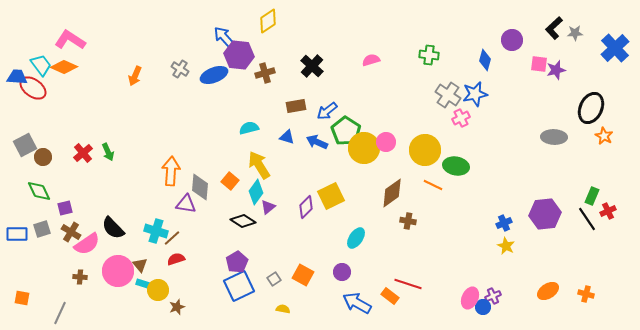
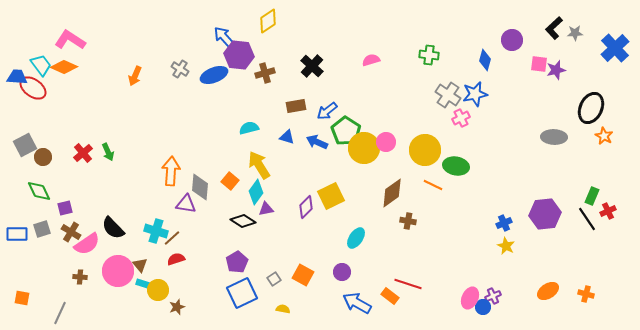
purple triangle at (268, 207): moved 2 px left, 2 px down; rotated 28 degrees clockwise
blue square at (239, 286): moved 3 px right, 7 px down
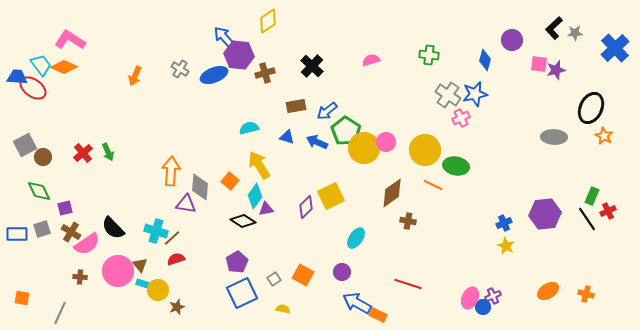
cyan diamond at (256, 192): moved 1 px left, 4 px down
orange rectangle at (390, 296): moved 12 px left, 19 px down; rotated 12 degrees counterclockwise
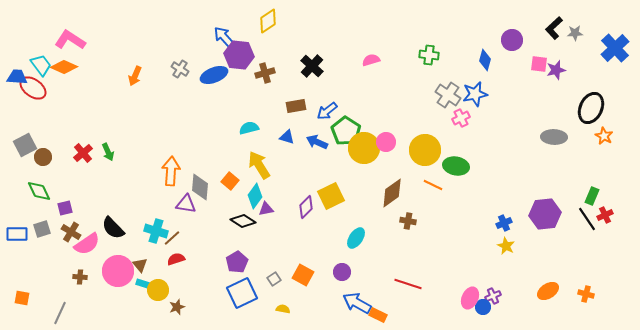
red cross at (608, 211): moved 3 px left, 4 px down
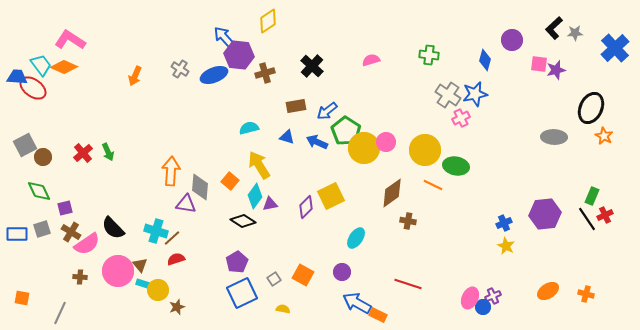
purple triangle at (266, 209): moved 4 px right, 5 px up
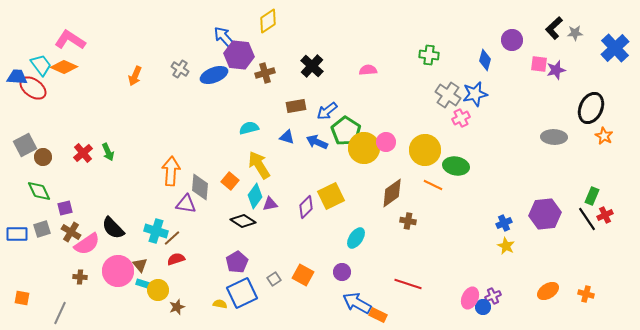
pink semicircle at (371, 60): moved 3 px left, 10 px down; rotated 12 degrees clockwise
yellow semicircle at (283, 309): moved 63 px left, 5 px up
